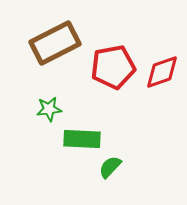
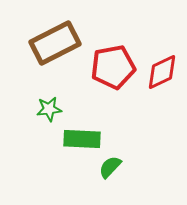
red diamond: rotated 6 degrees counterclockwise
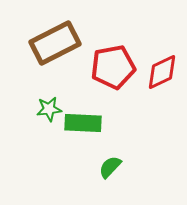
green rectangle: moved 1 px right, 16 px up
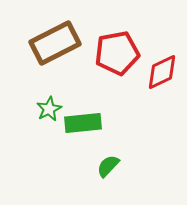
red pentagon: moved 4 px right, 14 px up
green star: rotated 20 degrees counterclockwise
green rectangle: rotated 9 degrees counterclockwise
green semicircle: moved 2 px left, 1 px up
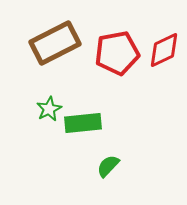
red diamond: moved 2 px right, 22 px up
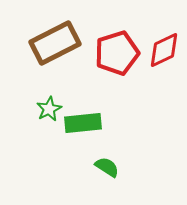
red pentagon: rotated 6 degrees counterclockwise
green semicircle: moved 1 px left, 1 px down; rotated 80 degrees clockwise
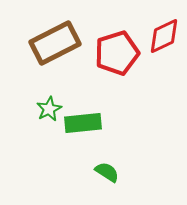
red diamond: moved 14 px up
green semicircle: moved 5 px down
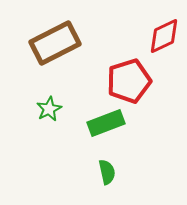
red pentagon: moved 12 px right, 28 px down
green rectangle: moved 23 px right; rotated 15 degrees counterclockwise
green semicircle: rotated 45 degrees clockwise
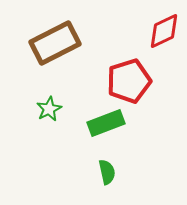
red diamond: moved 5 px up
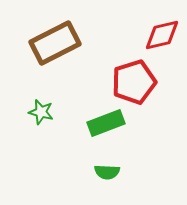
red diamond: moved 2 px left, 4 px down; rotated 12 degrees clockwise
red pentagon: moved 5 px right, 1 px down
green star: moved 8 px left, 3 px down; rotated 30 degrees counterclockwise
green semicircle: rotated 105 degrees clockwise
